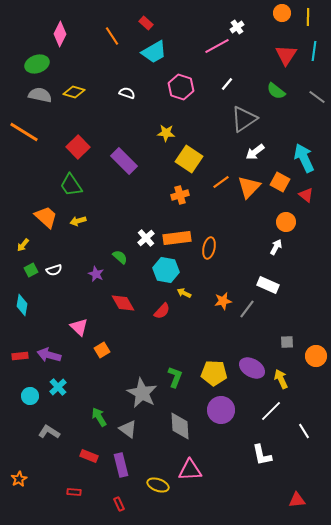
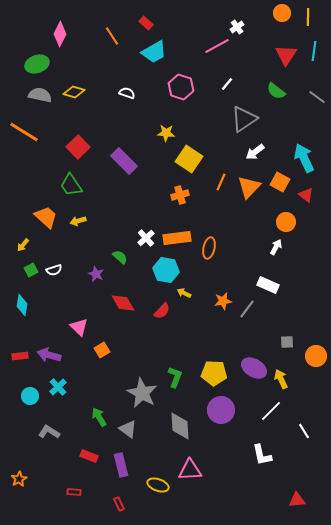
orange line at (221, 182): rotated 30 degrees counterclockwise
purple ellipse at (252, 368): moved 2 px right
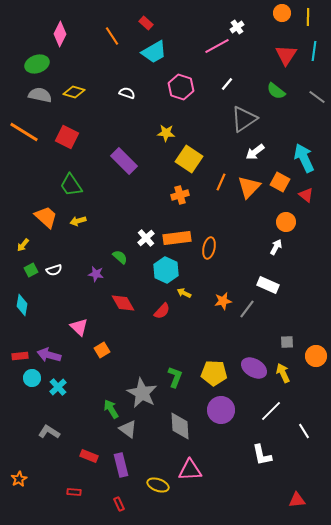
red square at (78, 147): moved 11 px left, 10 px up; rotated 20 degrees counterclockwise
cyan hexagon at (166, 270): rotated 15 degrees clockwise
purple star at (96, 274): rotated 14 degrees counterclockwise
yellow arrow at (281, 379): moved 2 px right, 6 px up
cyan circle at (30, 396): moved 2 px right, 18 px up
green arrow at (99, 417): moved 12 px right, 8 px up
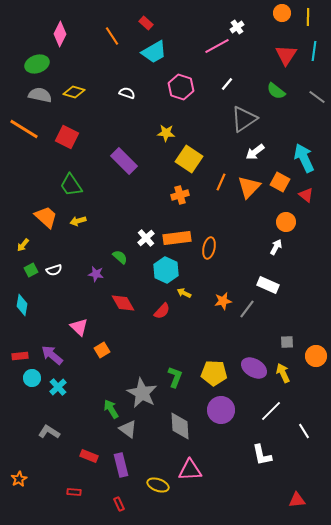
orange line at (24, 132): moved 3 px up
purple arrow at (49, 355): moved 3 px right; rotated 25 degrees clockwise
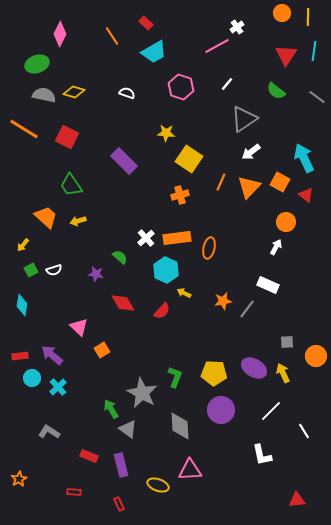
gray semicircle at (40, 95): moved 4 px right
white arrow at (255, 152): moved 4 px left
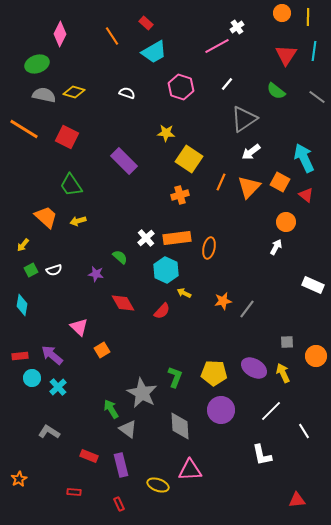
white rectangle at (268, 285): moved 45 px right
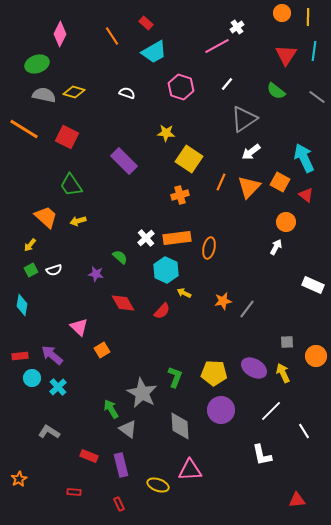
yellow arrow at (23, 245): moved 7 px right
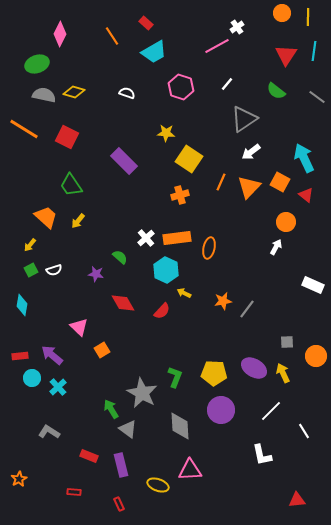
yellow arrow at (78, 221): rotated 35 degrees counterclockwise
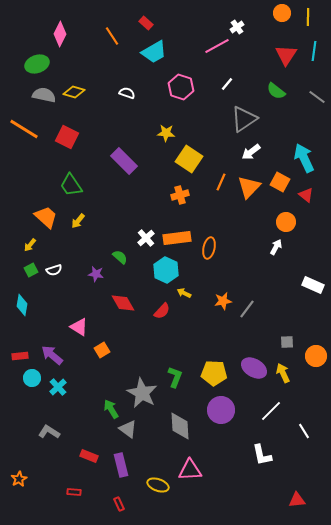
pink triangle at (79, 327): rotated 12 degrees counterclockwise
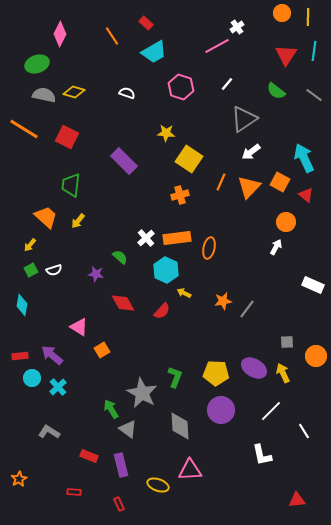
gray line at (317, 97): moved 3 px left, 2 px up
green trapezoid at (71, 185): rotated 40 degrees clockwise
yellow pentagon at (214, 373): moved 2 px right
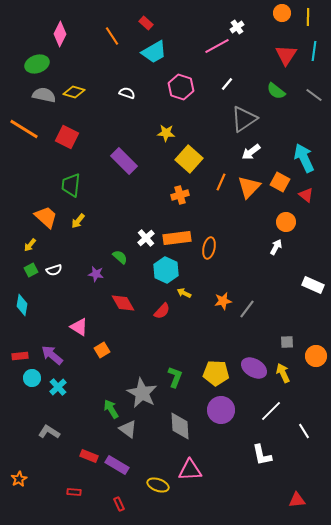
yellow square at (189, 159): rotated 8 degrees clockwise
purple rectangle at (121, 465): moved 4 px left; rotated 45 degrees counterclockwise
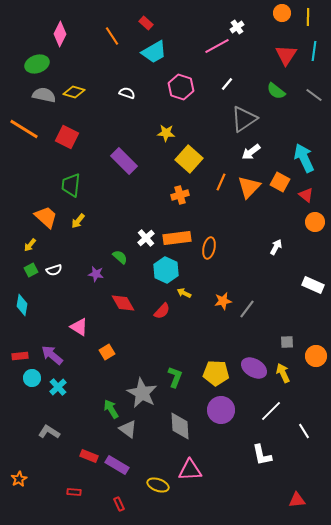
orange circle at (286, 222): moved 29 px right
orange square at (102, 350): moved 5 px right, 2 px down
